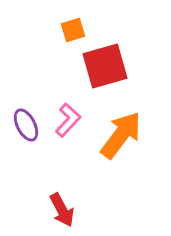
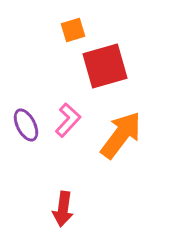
red arrow: moved 1 px right, 1 px up; rotated 36 degrees clockwise
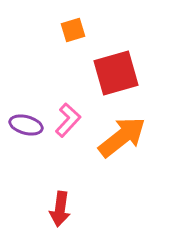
red square: moved 11 px right, 7 px down
purple ellipse: rotated 48 degrees counterclockwise
orange arrow: moved 1 px right, 2 px down; rotated 15 degrees clockwise
red arrow: moved 3 px left
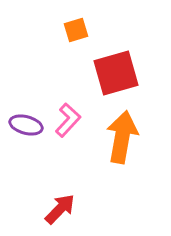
orange square: moved 3 px right
orange arrow: rotated 42 degrees counterclockwise
red arrow: rotated 144 degrees counterclockwise
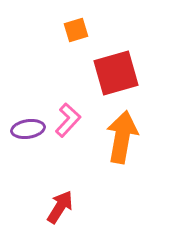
purple ellipse: moved 2 px right, 4 px down; rotated 24 degrees counterclockwise
red arrow: moved 2 px up; rotated 12 degrees counterclockwise
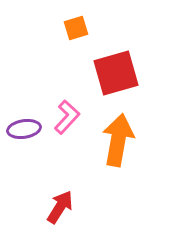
orange square: moved 2 px up
pink L-shape: moved 1 px left, 3 px up
purple ellipse: moved 4 px left
orange arrow: moved 4 px left, 3 px down
